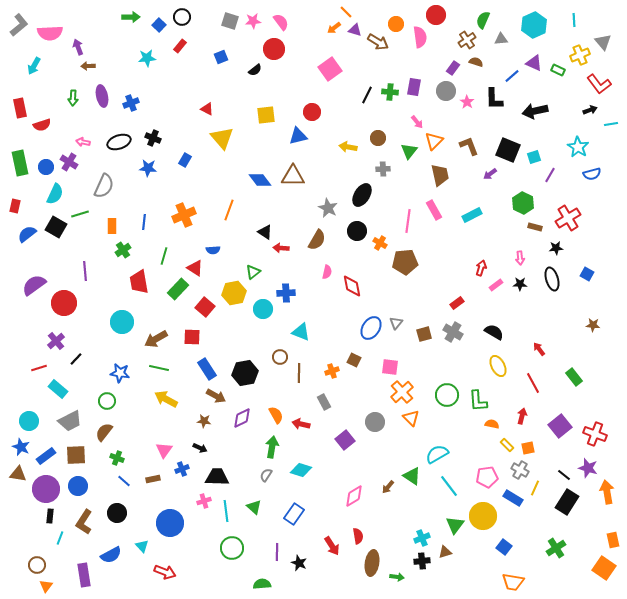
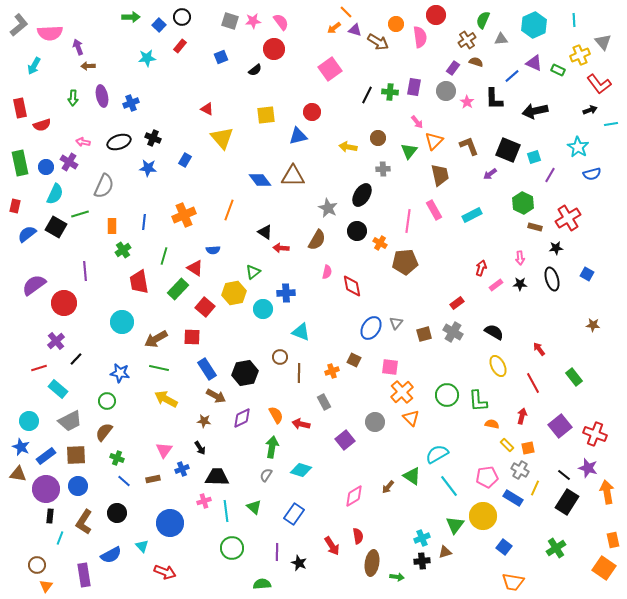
black arrow at (200, 448): rotated 32 degrees clockwise
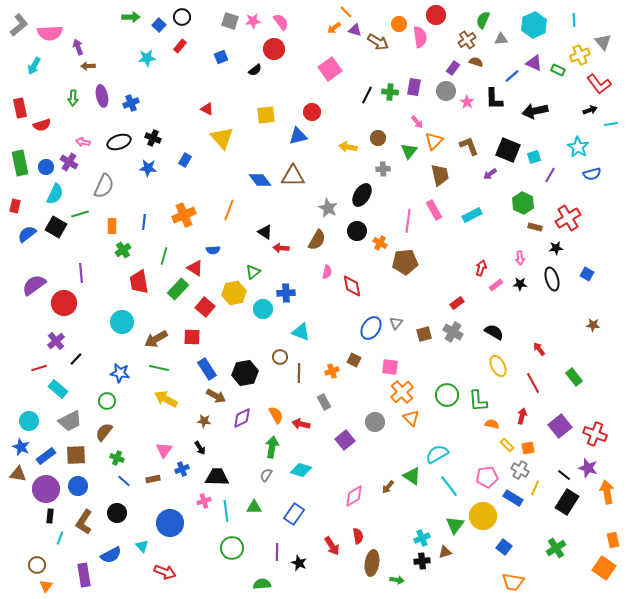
orange circle at (396, 24): moved 3 px right
purple line at (85, 271): moved 4 px left, 2 px down
green triangle at (254, 507): rotated 42 degrees counterclockwise
green arrow at (397, 577): moved 3 px down
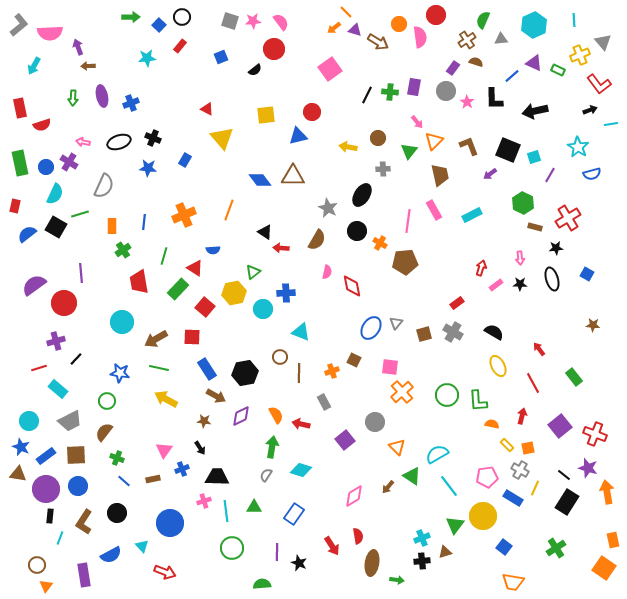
purple cross at (56, 341): rotated 24 degrees clockwise
purple diamond at (242, 418): moved 1 px left, 2 px up
orange triangle at (411, 418): moved 14 px left, 29 px down
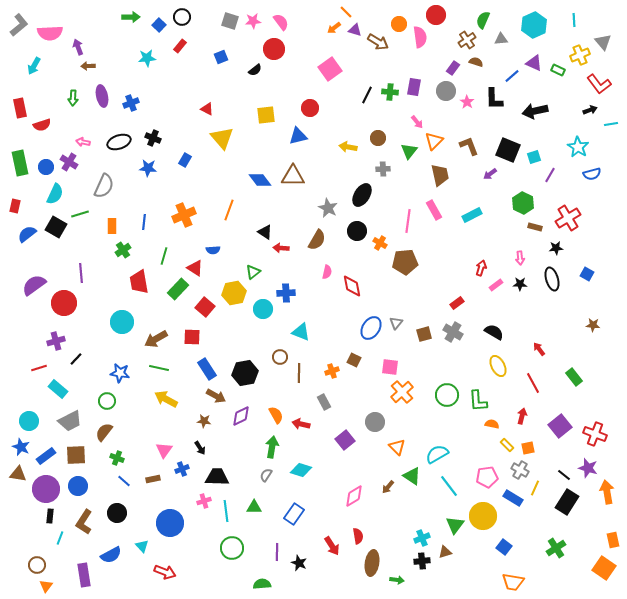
red circle at (312, 112): moved 2 px left, 4 px up
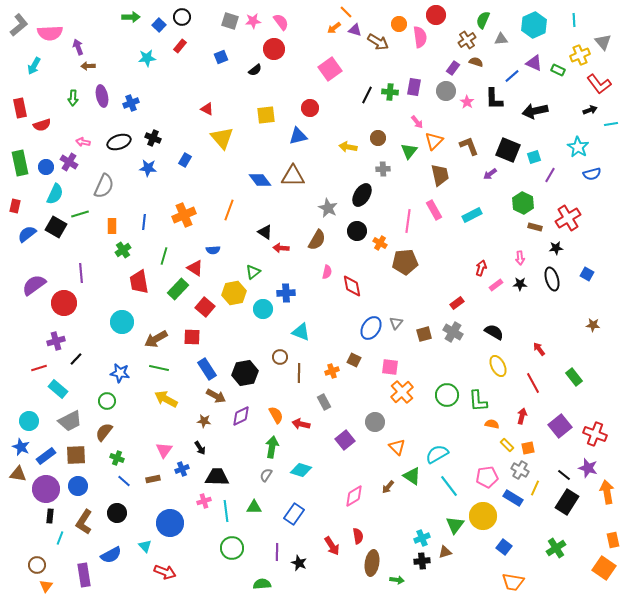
cyan triangle at (142, 546): moved 3 px right
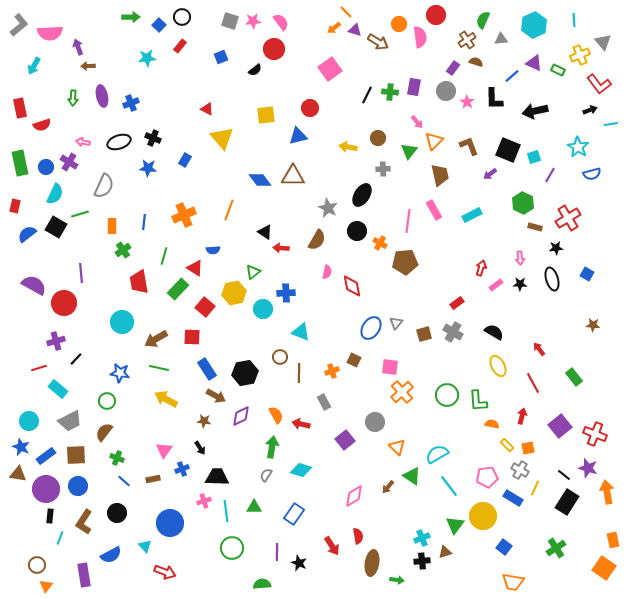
purple semicircle at (34, 285): rotated 65 degrees clockwise
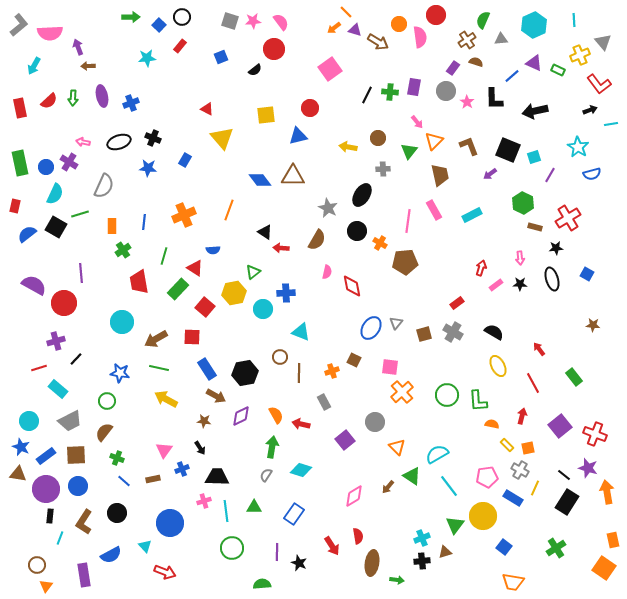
red semicircle at (42, 125): moved 7 px right, 24 px up; rotated 24 degrees counterclockwise
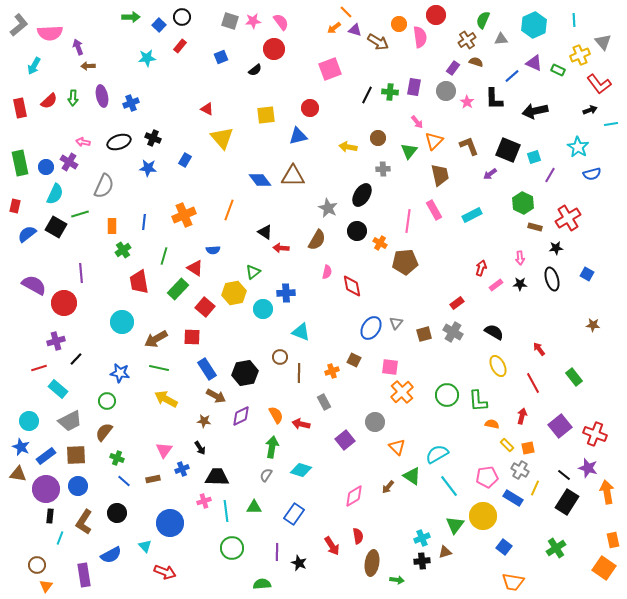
pink square at (330, 69): rotated 15 degrees clockwise
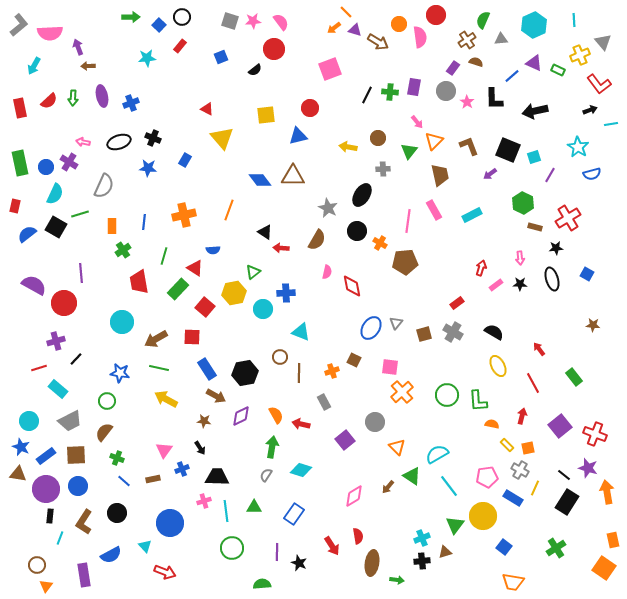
orange cross at (184, 215): rotated 10 degrees clockwise
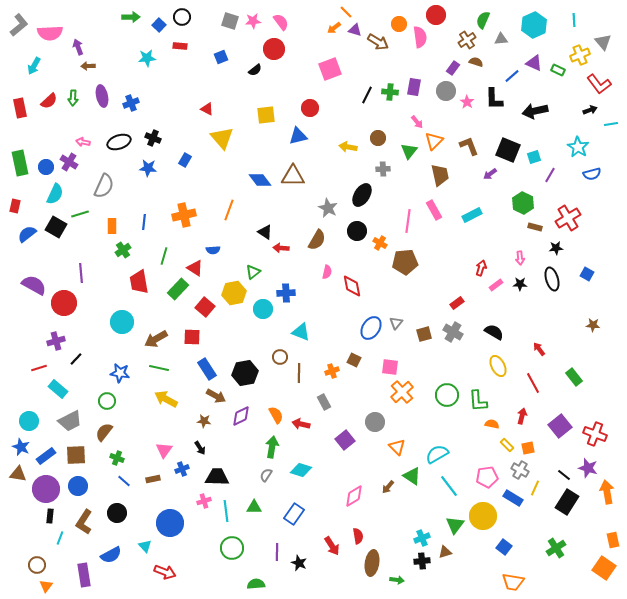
red rectangle at (180, 46): rotated 56 degrees clockwise
green semicircle at (262, 584): moved 6 px left
